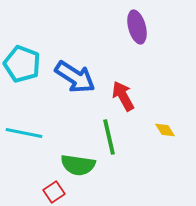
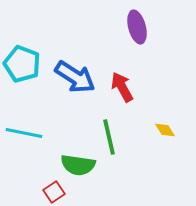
red arrow: moved 1 px left, 9 px up
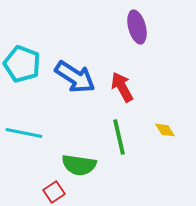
green line: moved 10 px right
green semicircle: moved 1 px right
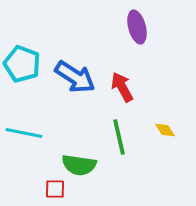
red square: moved 1 px right, 3 px up; rotated 35 degrees clockwise
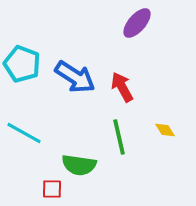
purple ellipse: moved 4 px up; rotated 56 degrees clockwise
cyan line: rotated 18 degrees clockwise
red square: moved 3 px left
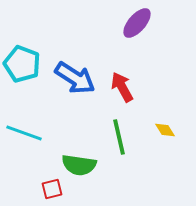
blue arrow: moved 1 px down
cyan line: rotated 9 degrees counterclockwise
red square: rotated 15 degrees counterclockwise
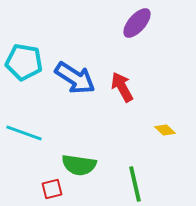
cyan pentagon: moved 2 px right, 2 px up; rotated 12 degrees counterclockwise
yellow diamond: rotated 15 degrees counterclockwise
green line: moved 16 px right, 47 px down
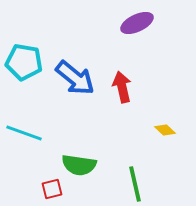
purple ellipse: rotated 24 degrees clockwise
blue arrow: rotated 6 degrees clockwise
red arrow: rotated 16 degrees clockwise
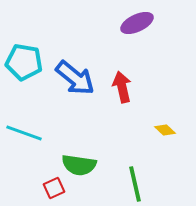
red square: moved 2 px right, 1 px up; rotated 10 degrees counterclockwise
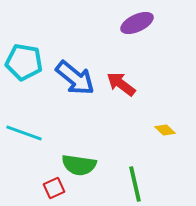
red arrow: moved 1 px left, 3 px up; rotated 40 degrees counterclockwise
